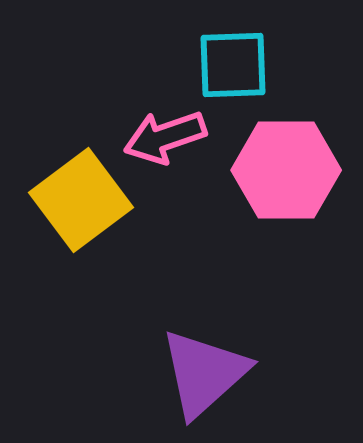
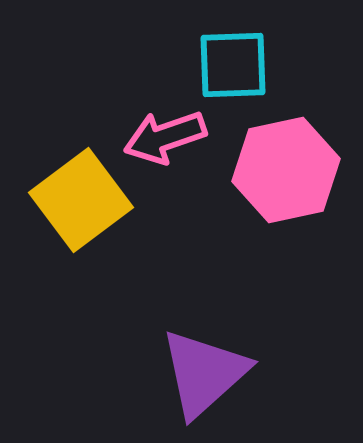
pink hexagon: rotated 12 degrees counterclockwise
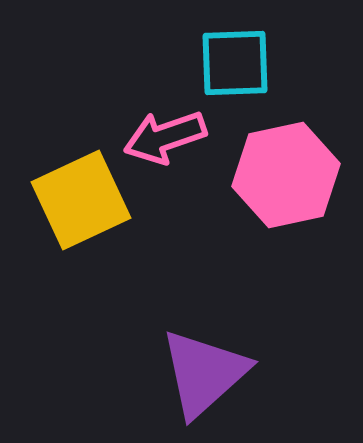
cyan square: moved 2 px right, 2 px up
pink hexagon: moved 5 px down
yellow square: rotated 12 degrees clockwise
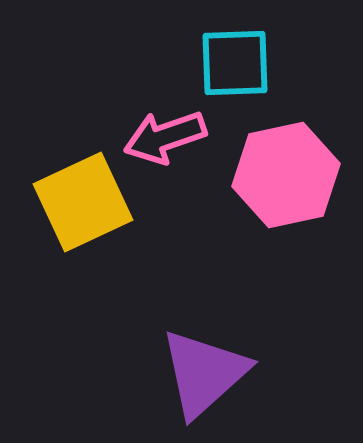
yellow square: moved 2 px right, 2 px down
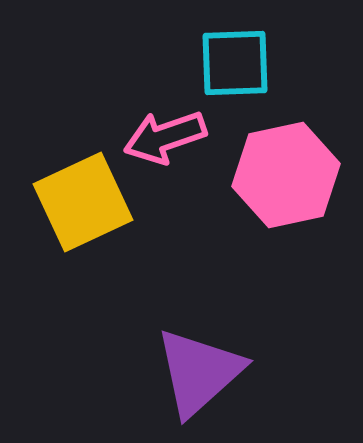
purple triangle: moved 5 px left, 1 px up
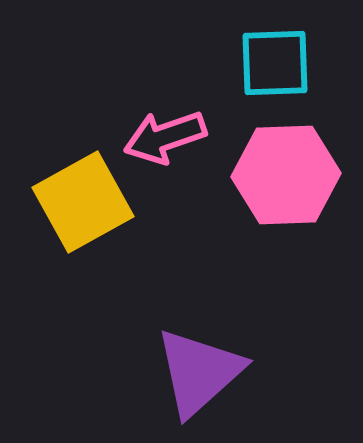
cyan square: moved 40 px right
pink hexagon: rotated 10 degrees clockwise
yellow square: rotated 4 degrees counterclockwise
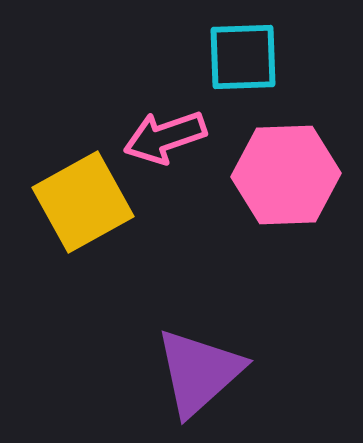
cyan square: moved 32 px left, 6 px up
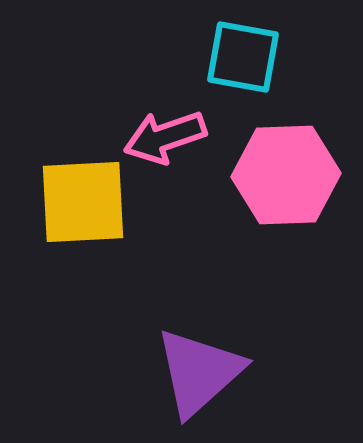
cyan square: rotated 12 degrees clockwise
yellow square: rotated 26 degrees clockwise
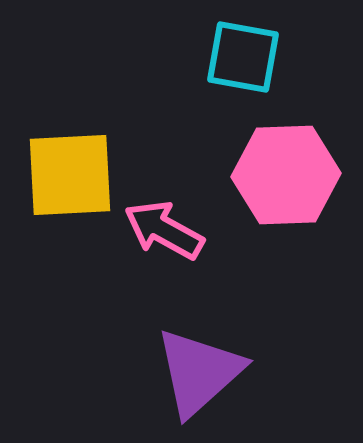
pink arrow: moved 1 px left, 93 px down; rotated 48 degrees clockwise
yellow square: moved 13 px left, 27 px up
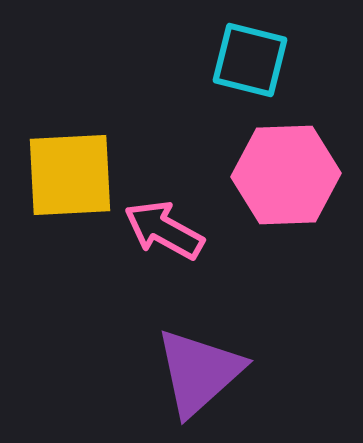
cyan square: moved 7 px right, 3 px down; rotated 4 degrees clockwise
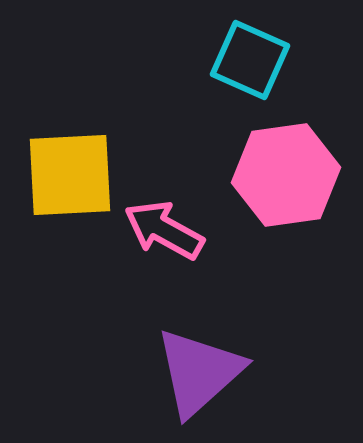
cyan square: rotated 10 degrees clockwise
pink hexagon: rotated 6 degrees counterclockwise
